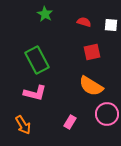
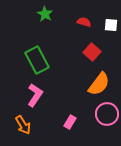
red square: rotated 36 degrees counterclockwise
orange semicircle: moved 8 px right, 2 px up; rotated 85 degrees counterclockwise
pink L-shape: moved 2 px down; rotated 70 degrees counterclockwise
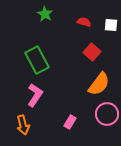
orange arrow: rotated 18 degrees clockwise
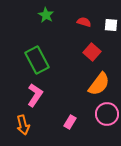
green star: moved 1 px right, 1 px down
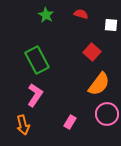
red semicircle: moved 3 px left, 8 px up
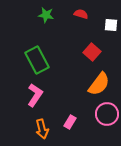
green star: rotated 21 degrees counterclockwise
orange arrow: moved 19 px right, 4 px down
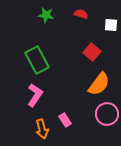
pink rectangle: moved 5 px left, 2 px up; rotated 64 degrees counterclockwise
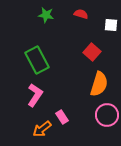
orange semicircle: rotated 20 degrees counterclockwise
pink circle: moved 1 px down
pink rectangle: moved 3 px left, 3 px up
orange arrow: rotated 66 degrees clockwise
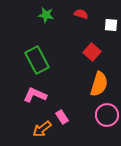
pink L-shape: rotated 100 degrees counterclockwise
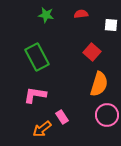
red semicircle: rotated 24 degrees counterclockwise
green rectangle: moved 3 px up
pink L-shape: rotated 15 degrees counterclockwise
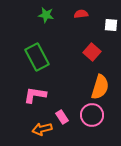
orange semicircle: moved 1 px right, 3 px down
pink circle: moved 15 px left
orange arrow: rotated 24 degrees clockwise
